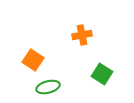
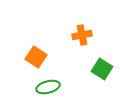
orange square: moved 3 px right, 3 px up
green square: moved 5 px up
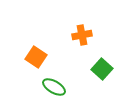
green square: rotated 10 degrees clockwise
green ellipse: moved 6 px right; rotated 45 degrees clockwise
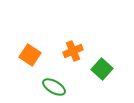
orange cross: moved 9 px left, 16 px down; rotated 12 degrees counterclockwise
orange square: moved 6 px left, 2 px up
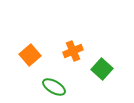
orange square: rotated 15 degrees clockwise
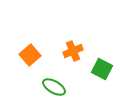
green square: rotated 15 degrees counterclockwise
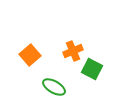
green square: moved 10 px left
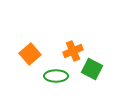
orange square: moved 1 px up
green ellipse: moved 2 px right, 11 px up; rotated 30 degrees counterclockwise
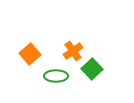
orange cross: rotated 12 degrees counterclockwise
green square: rotated 20 degrees clockwise
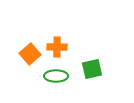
orange cross: moved 16 px left, 4 px up; rotated 36 degrees clockwise
green square: rotated 30 degrees clockwise
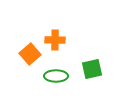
orange cross: moved 2 px left, 7 px up
